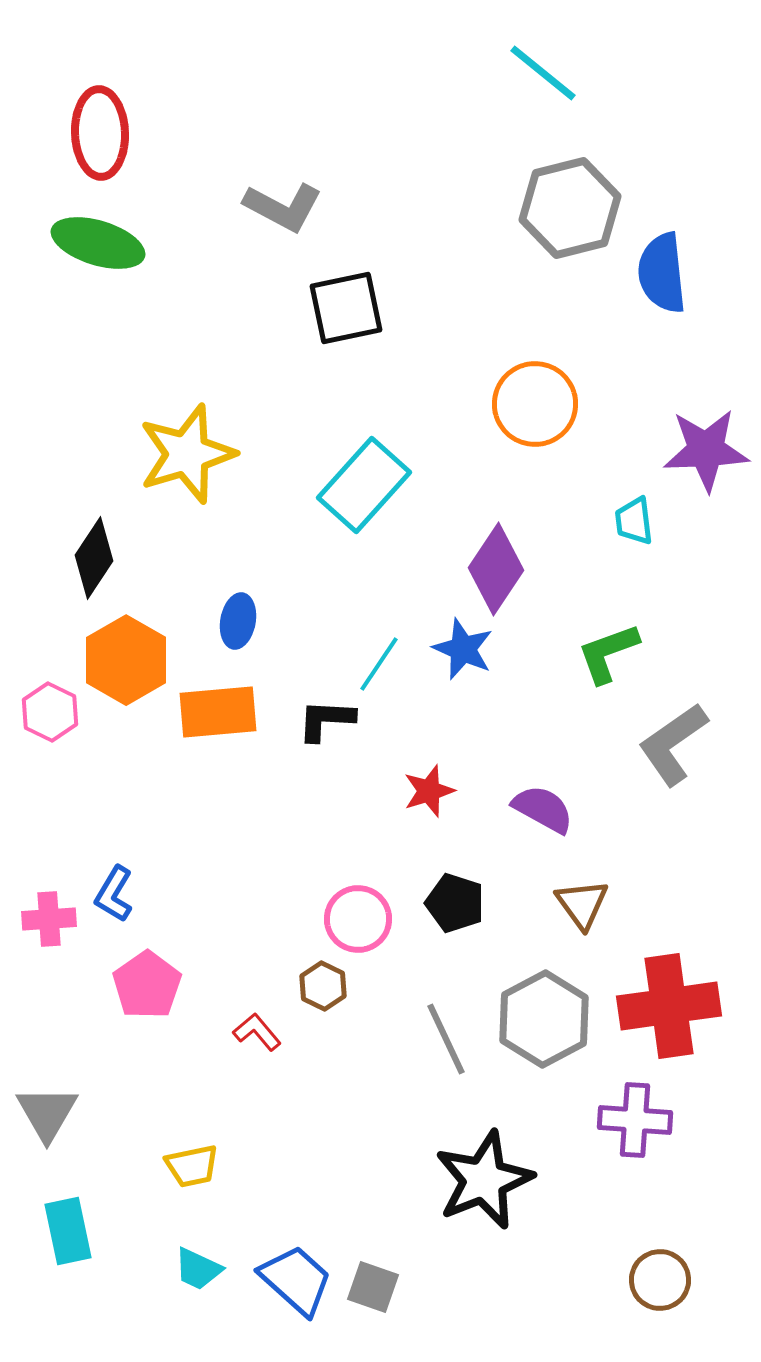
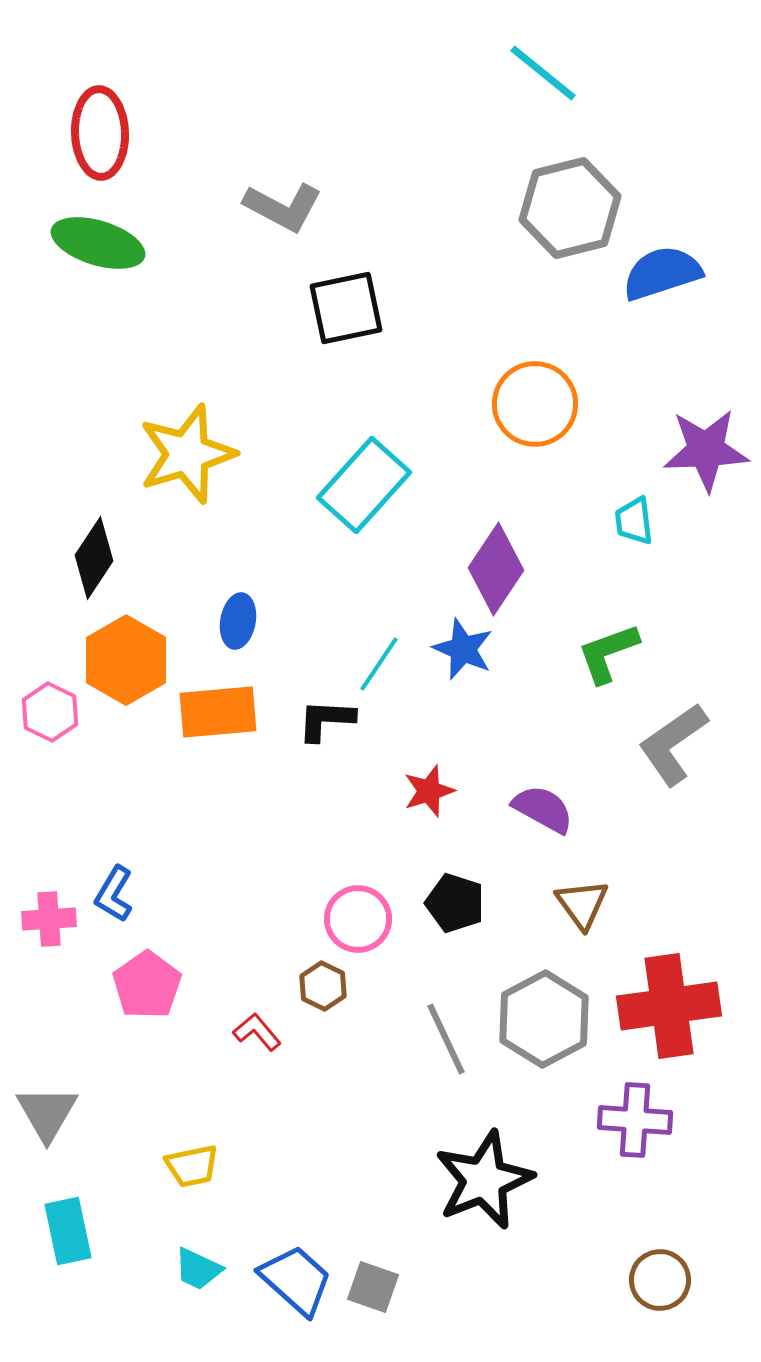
blue semicircle at (662, 273): rotated 78 degrees clockwise
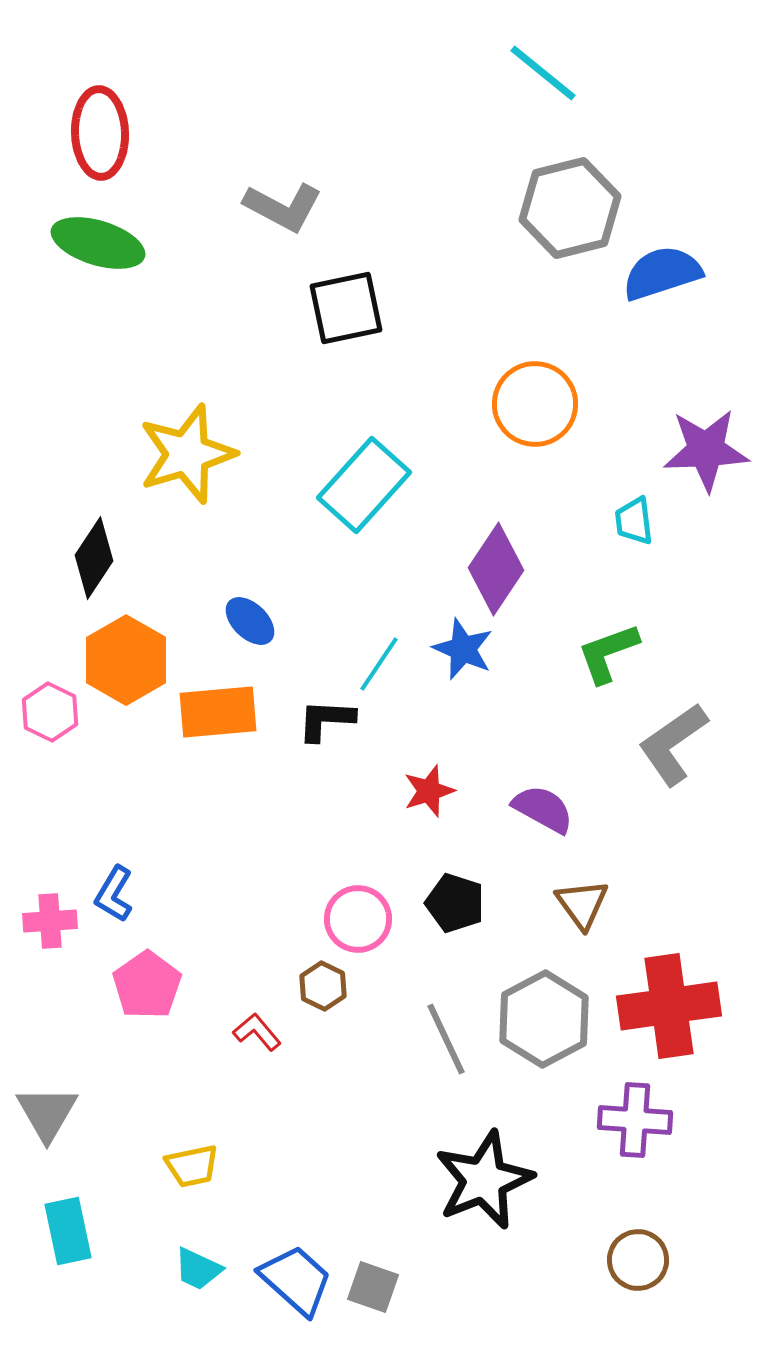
blue ellipse at (238, 621): moved 12 px right; rotated 56 degrees counterclockwise
pink cross at (49, 919): moved 1 px right, 2 px down
brown circle at (660, 1280): moved 22 px left, 20 px up
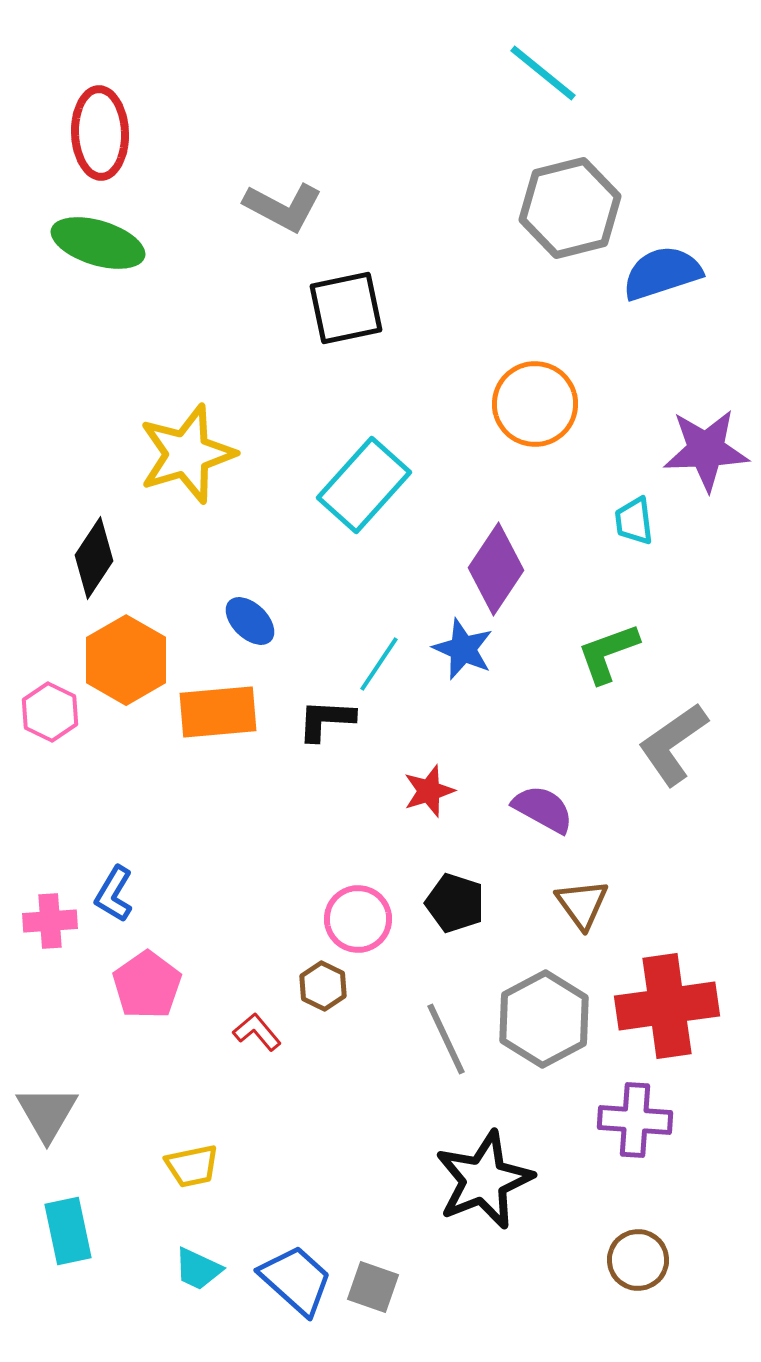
red cross at (669, 1006): moved 2 px left
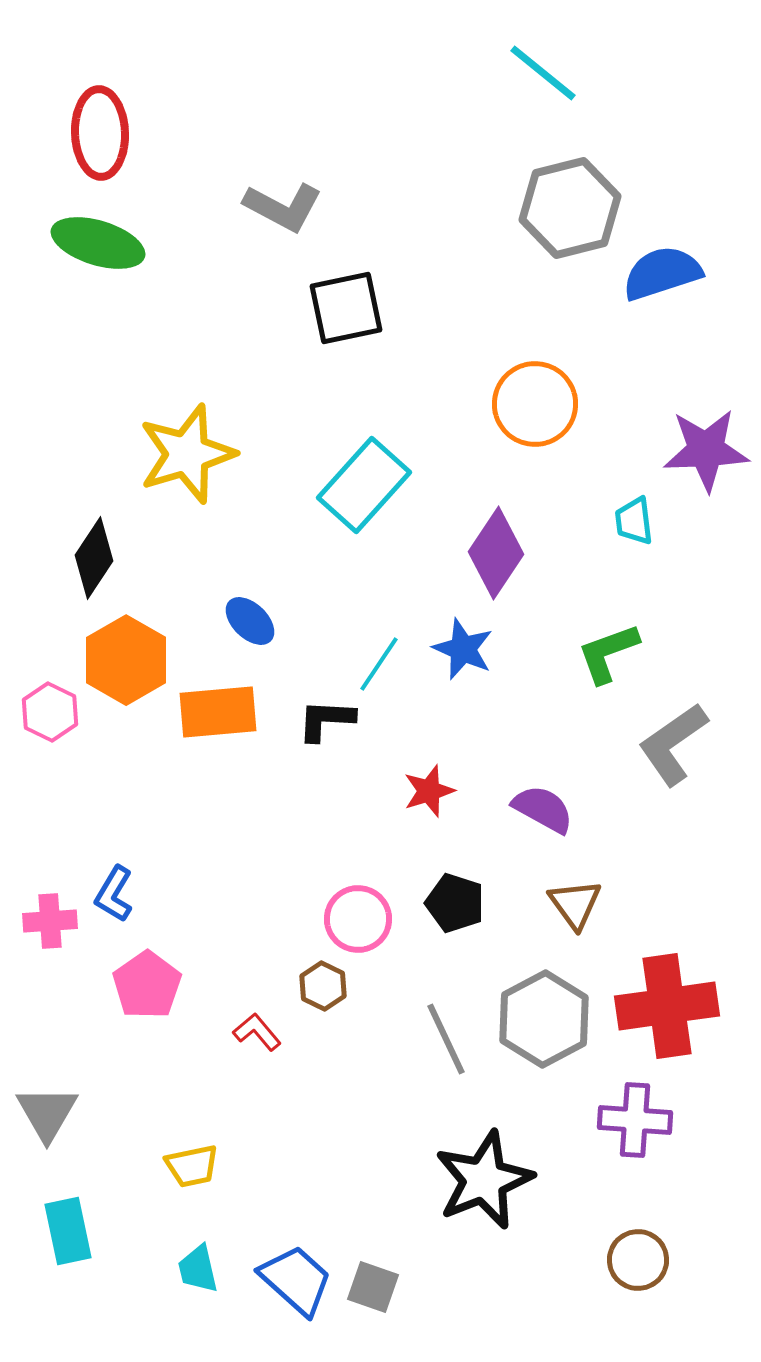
purple diamond at (496, 569): moved 16 px up
brown triangle at (582, 904): moved 7 px left
cyan trapezoid at (198, 1269): rotated 52 degrees clockwise
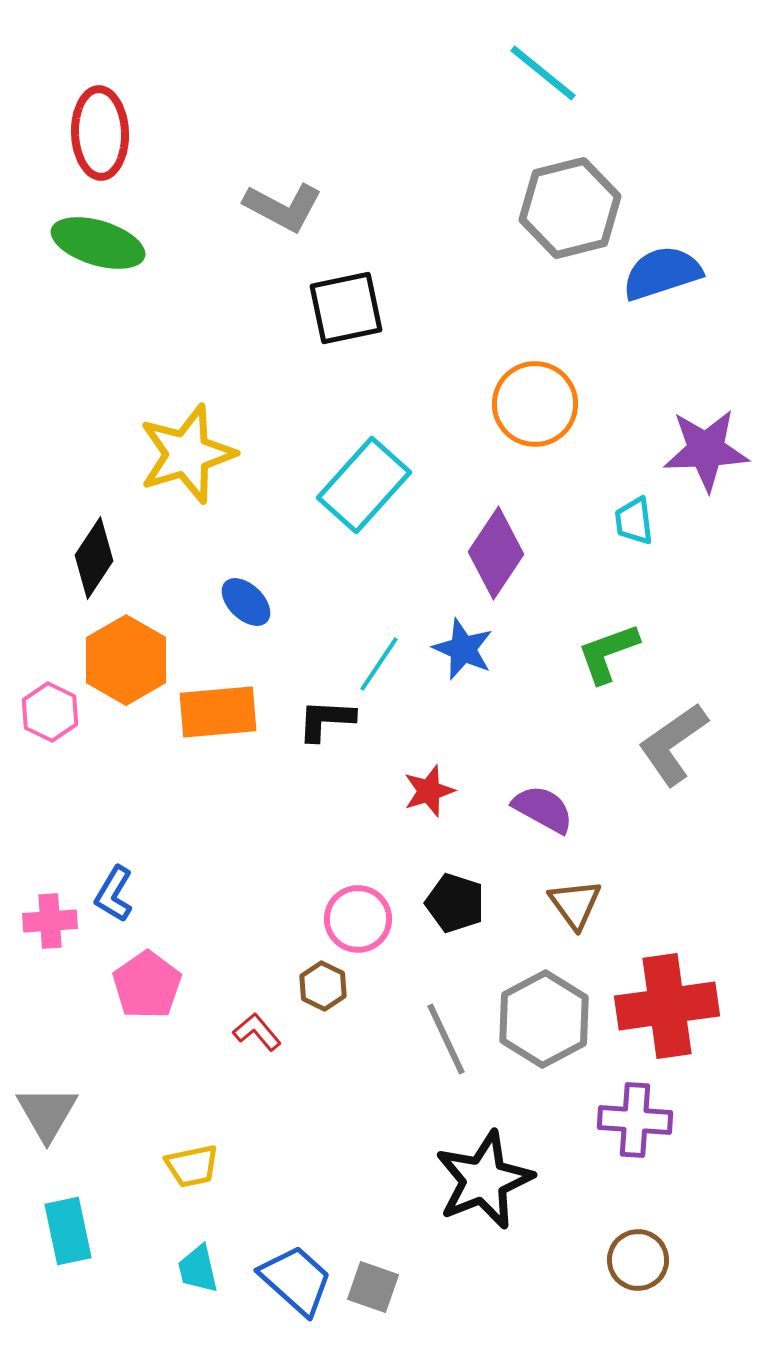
blue ellipse at (250, 621): moved 4 px left, 19 px up
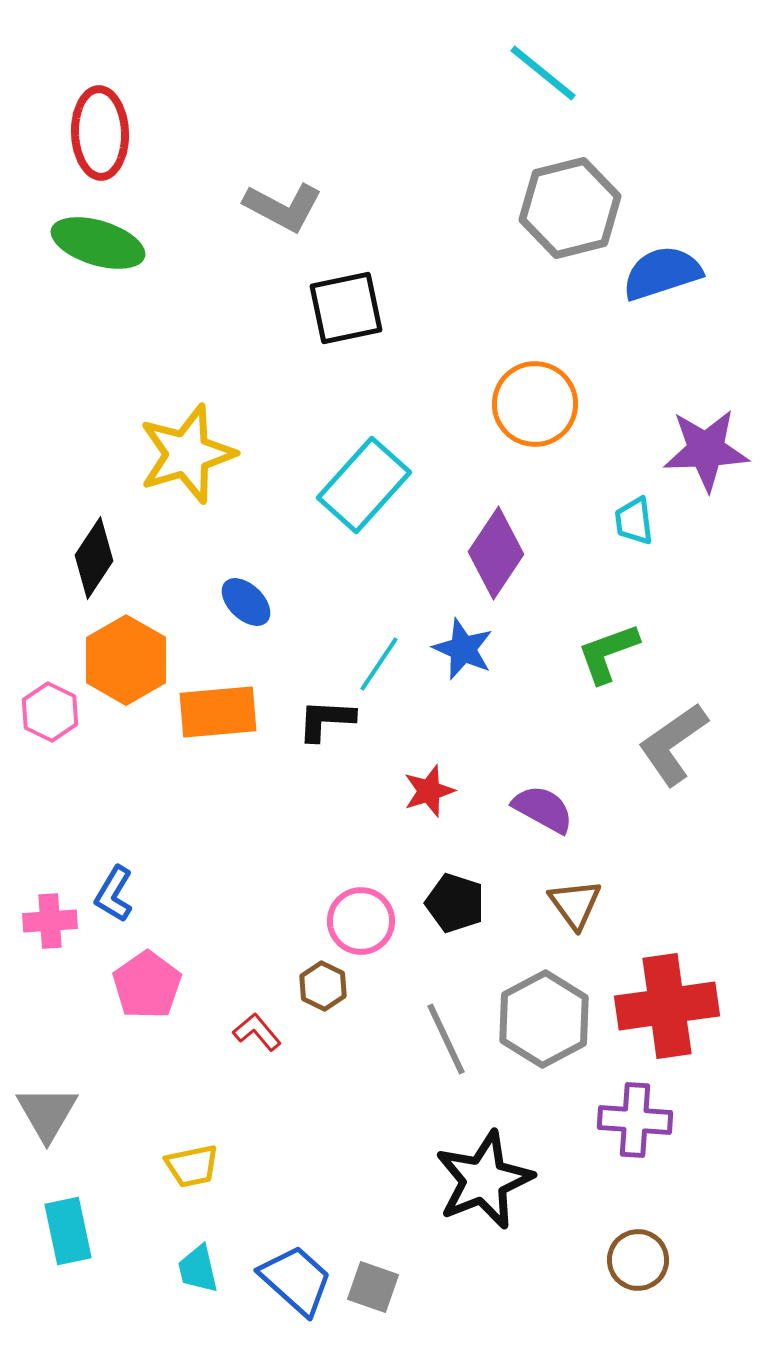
pink circle at (358, 919): moved 3 px right, 2 px down
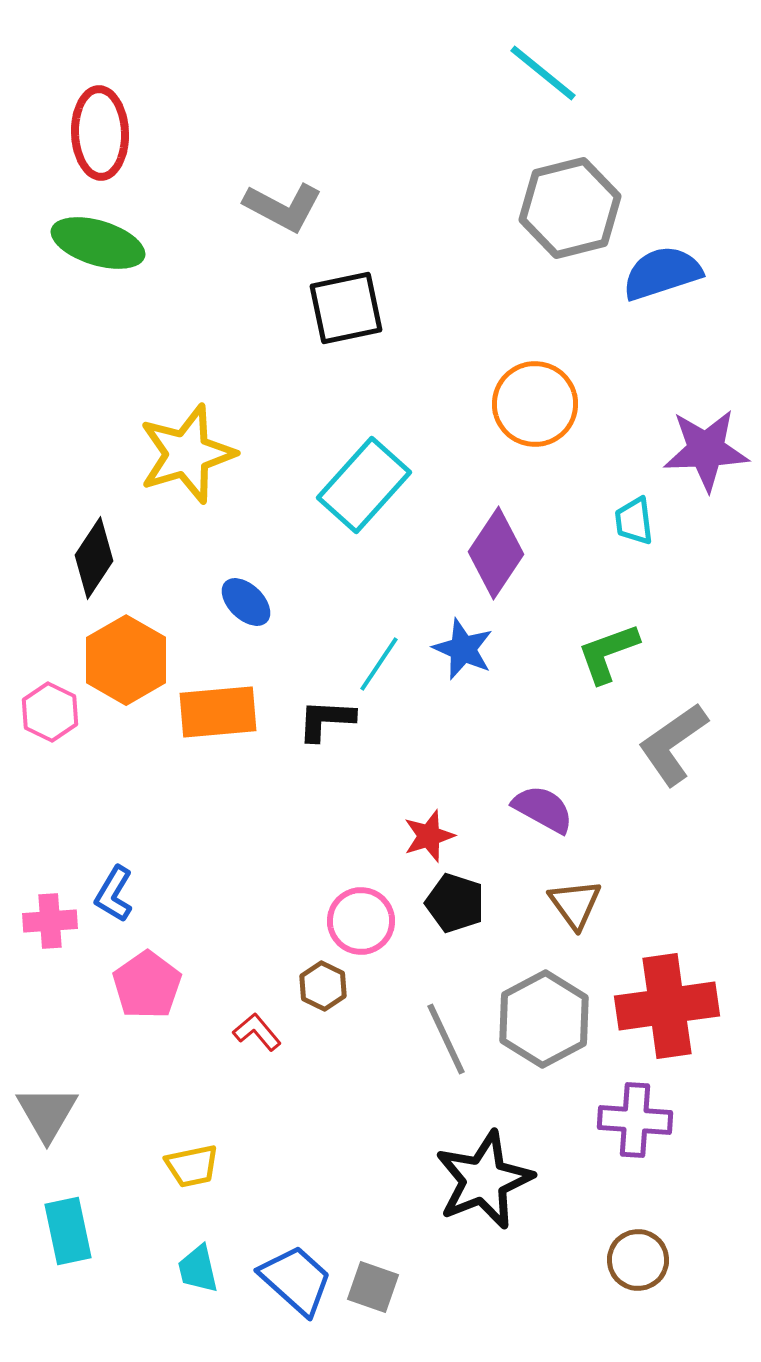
red star at (429, 791): moved 45 px down
